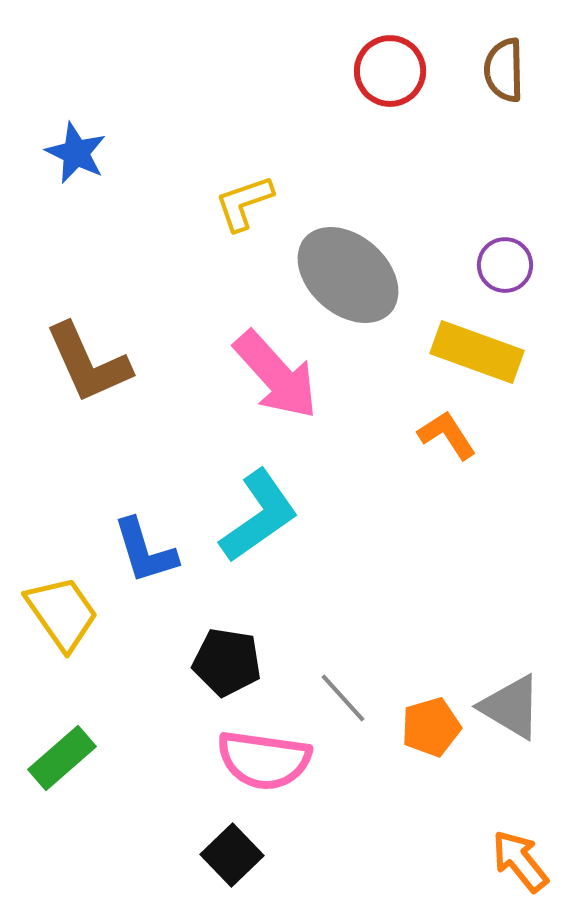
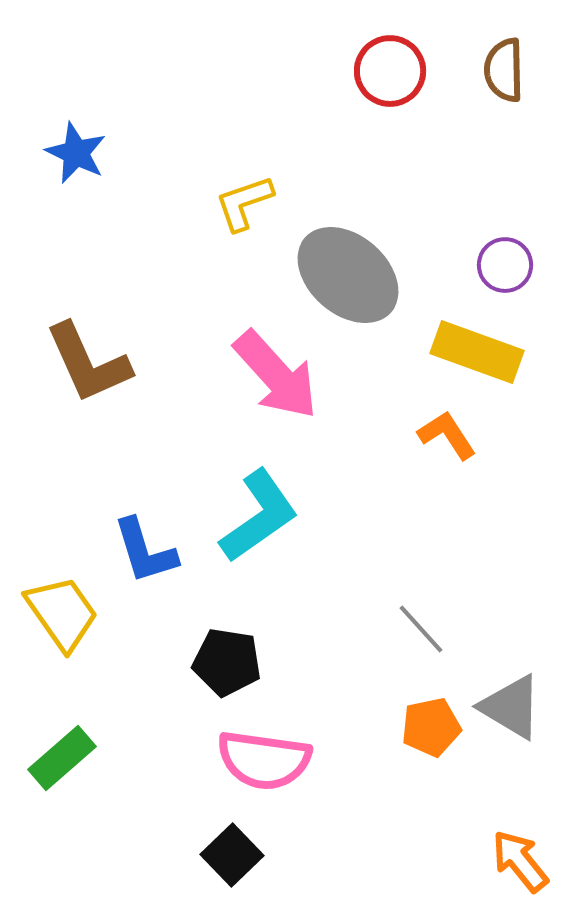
gray line: moved 78 px right, 69 px up
orange pentagon: rotated 4 degrees clockwise
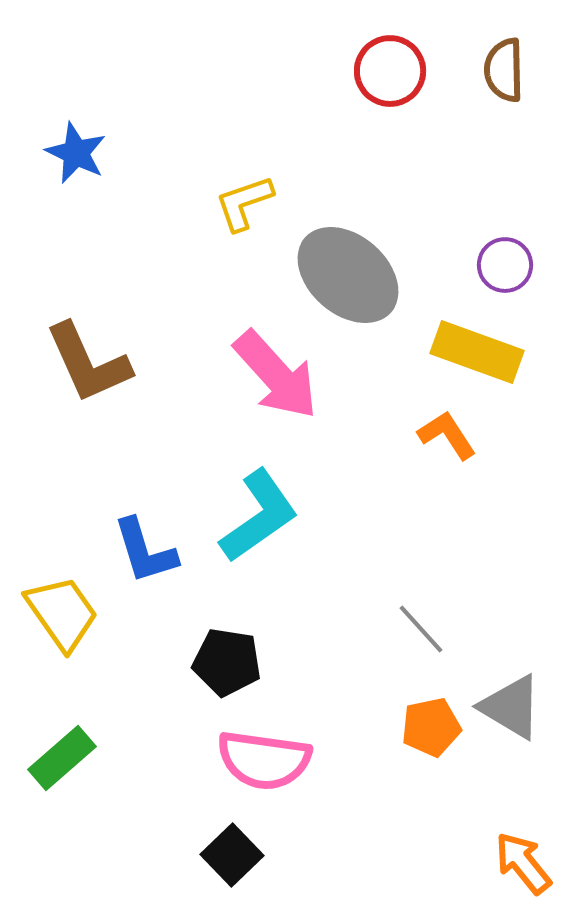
orange arrow: moved 3 px right, 2 px down
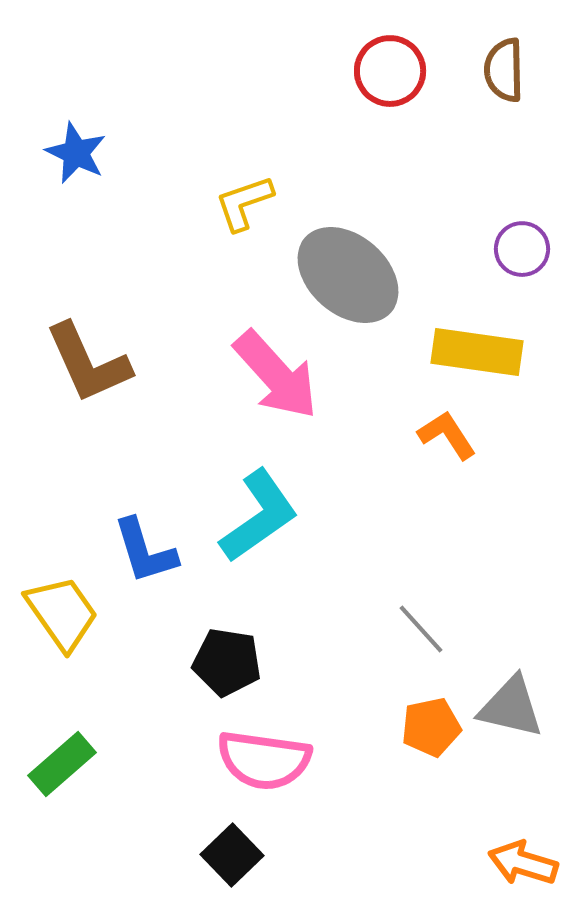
purple circle: moved 17 px right, 16 px up
yellow rectangle: rotated 12 degrees counterclockwise
gray triangle: rotated 18 degrees counterclockwise
green rectangle: moved 6 px down
orange arrow: rotated 34 degrees counterclockwise
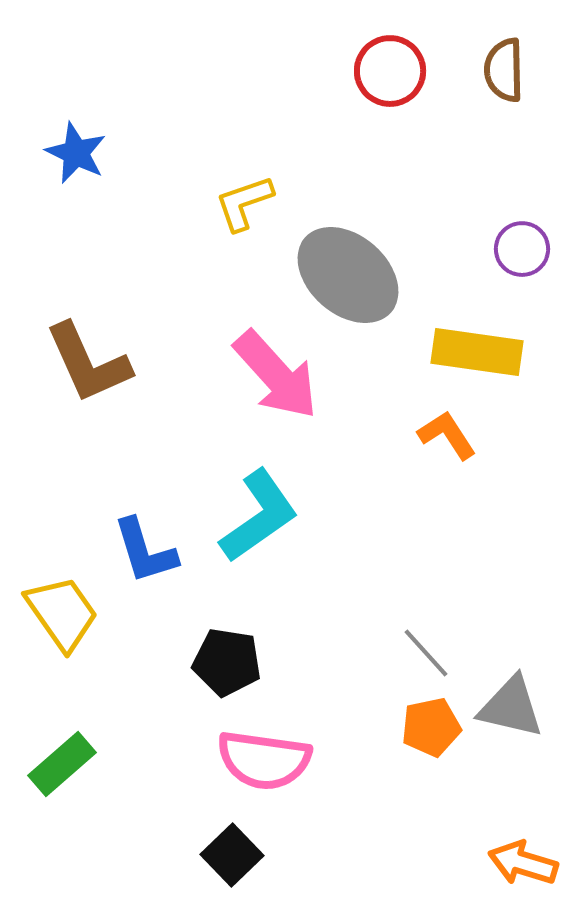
gray line: moved 5 px right, 24 px down
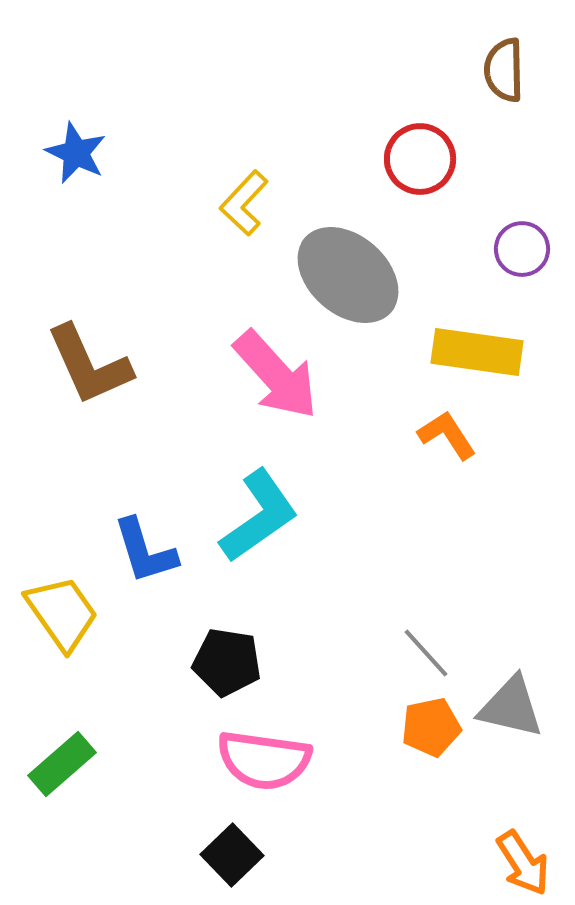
red circle: moved 30 px right, 88 px down
yellow L-shape: rotated 28 degrees counterclockwise
brown L-shape: moved 1 px right, 2 px down
orange arrow: rotated 140 degrees counterclockwise
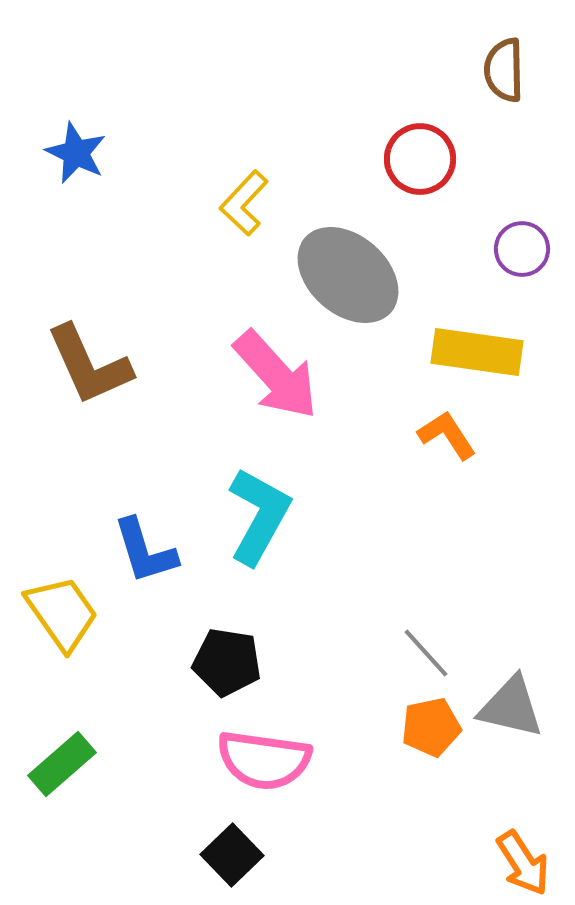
cyan L-shape: rotated 26 degrees counterclockwise
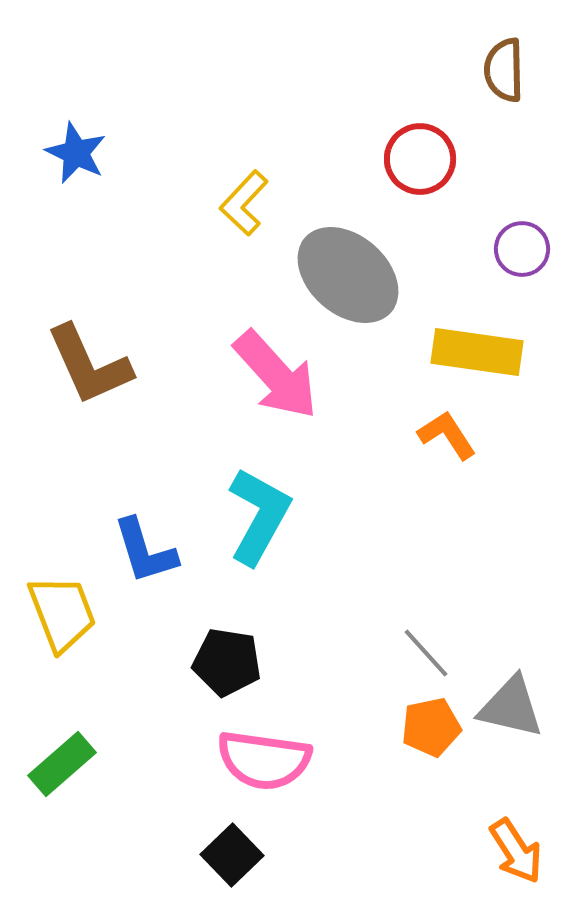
yellow trapezoid: rotated 14 degrees clockwise
orange arrow: moved 7 px left, 12 px up
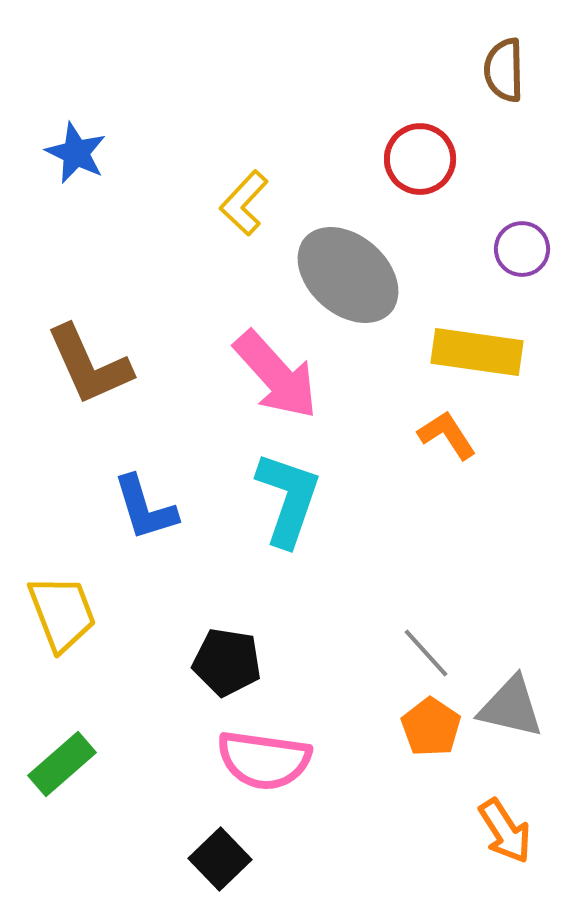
cyan L-shape: moved 29 px right, 17 px up; rotated 10 degrees counterclockwise
blue L-shape: moved 43 px up
orange pentagon: rotated 26 degrees counterclockwise
orange arrow: moved 11 px left, 20 px up
black square: moved 12 px left, 4 px down
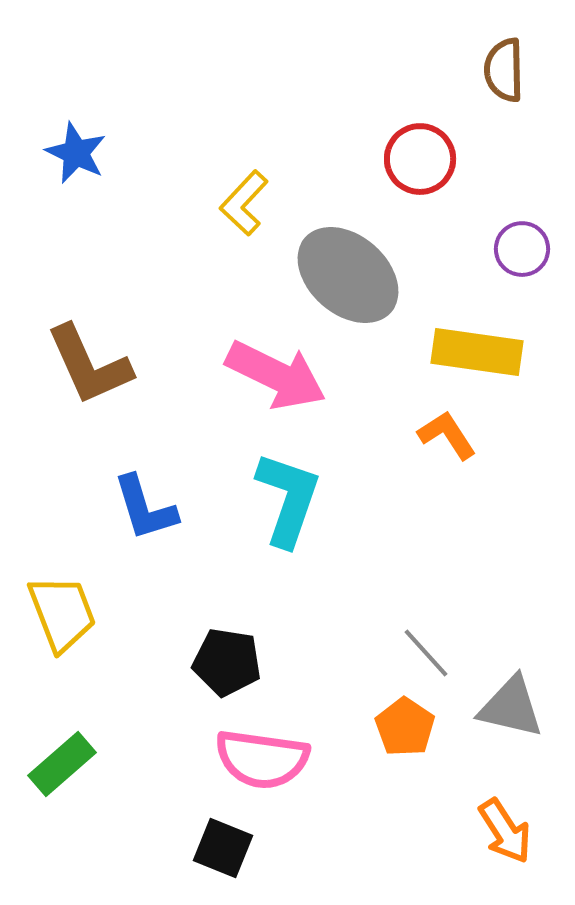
pink arrow: rotated 22 degrees counterclockwise
orange pentagon: moved 26 px left
pink semicircle: moved 2 px left, 1 px up
black square: moved 3 px right, 11 px up; rotated 24 degrees counterclockwise
